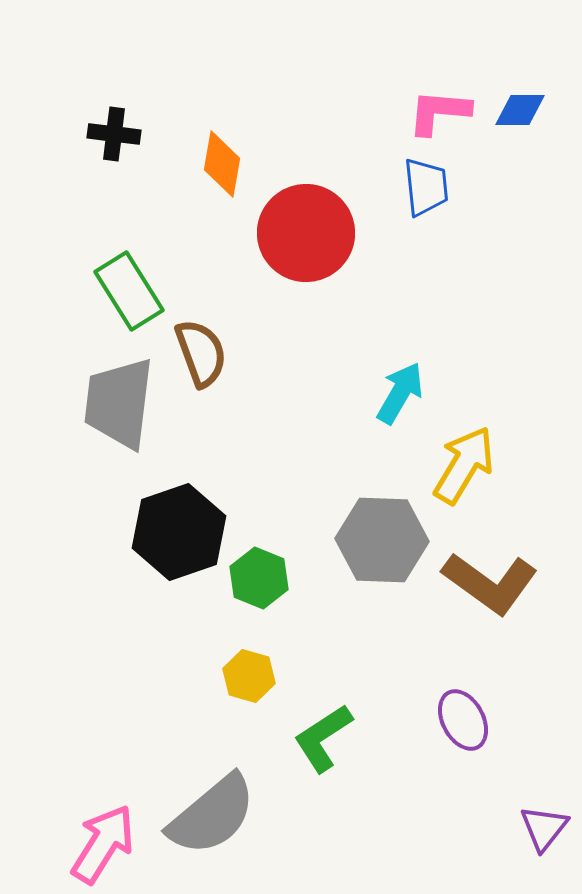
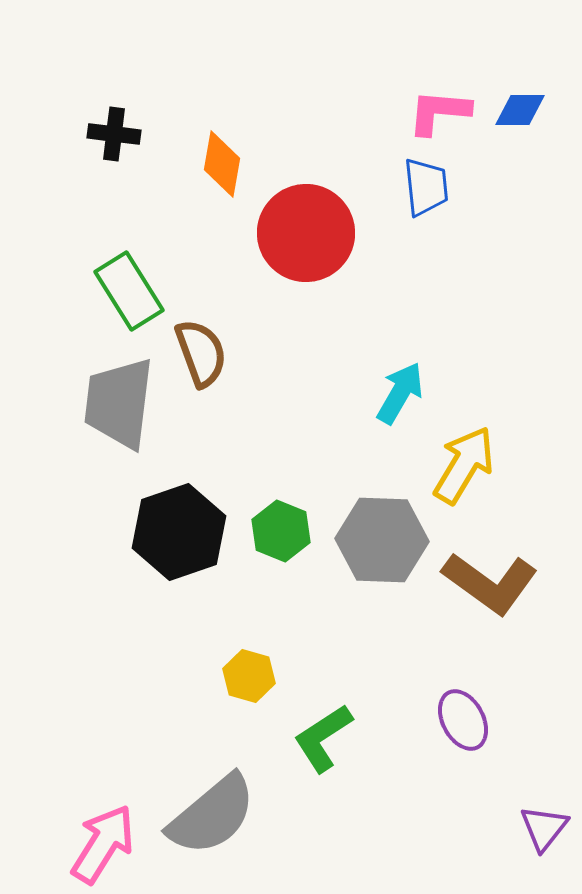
green hexagon: moved 22 px right, 47 px up
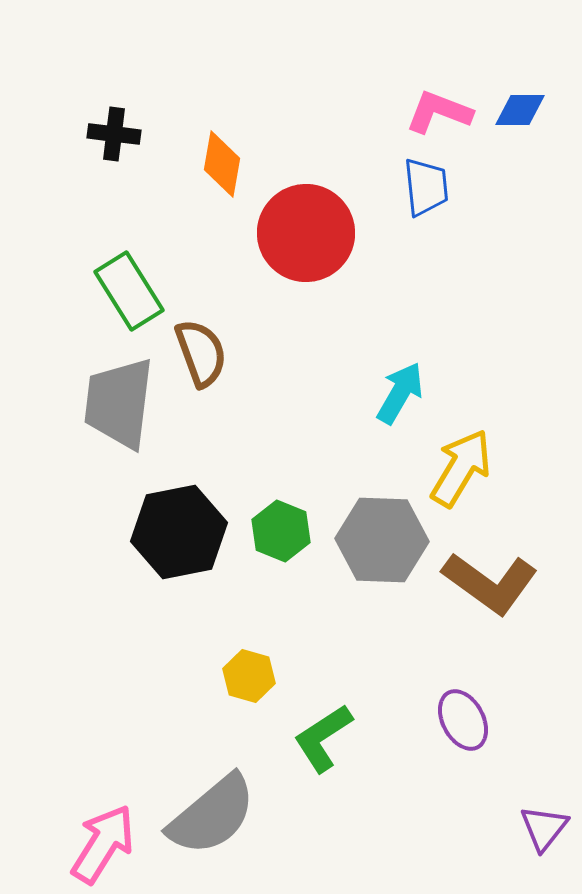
pink L-shape: rotated 16 degrees clockwise
yellow arrow: moved 3 px left, 3 px down
black hexagon: rotated 8 degrees clockwise
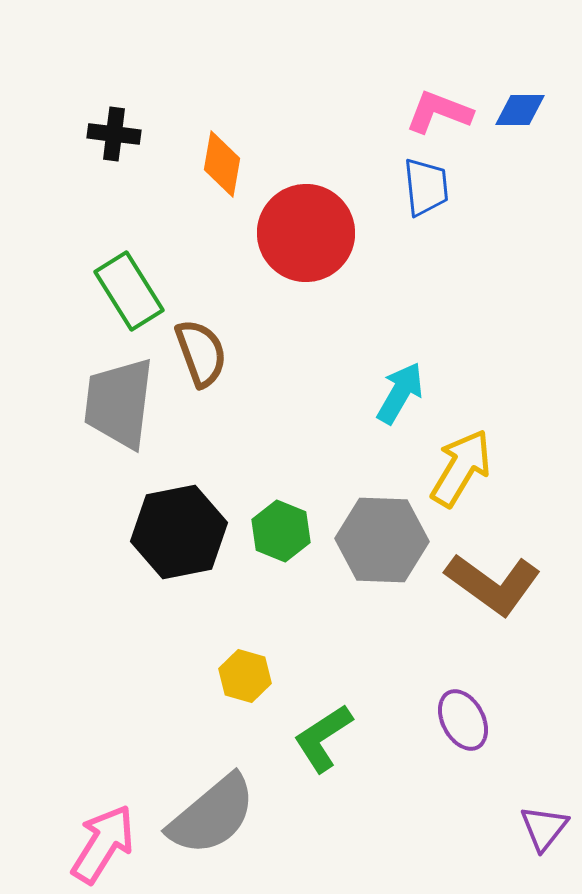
brown L-shape: moved 3 px right, 1 px down
yellow hexagon: moved 4 px left
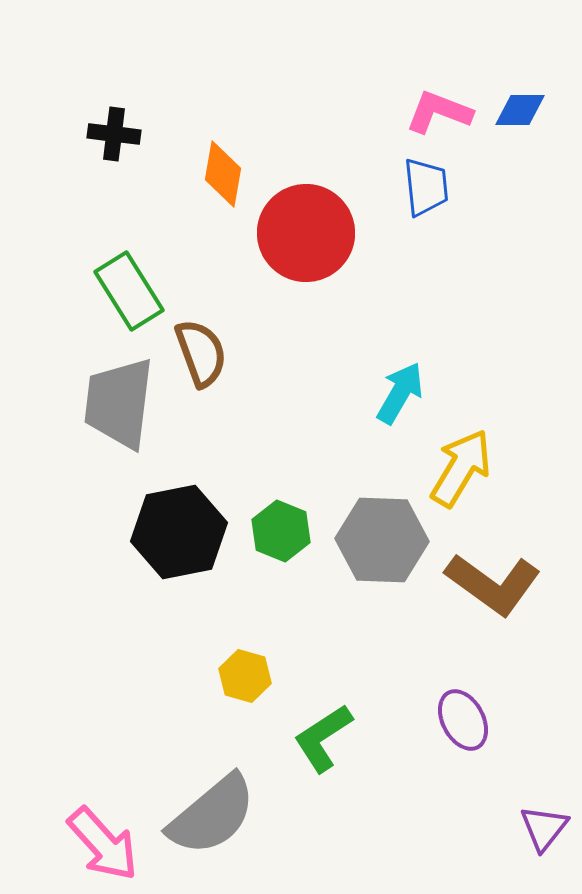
orange diamond: moved 1 px right, 10 px down
pink arrow: rotated 106 degrees clockwise
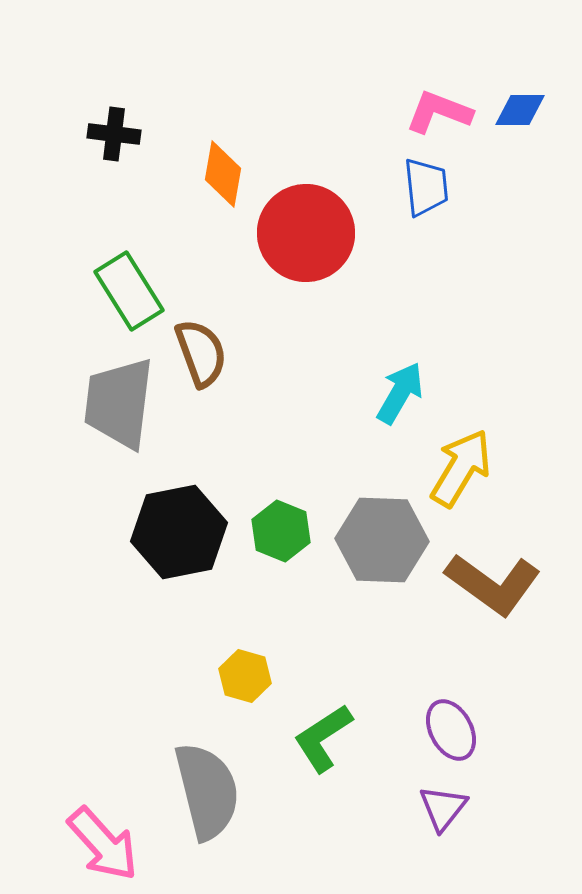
purple ellipse: moved 12 px left, 10 px down
gray semicircle: moved 5 px left, 24 px up; rotated 64 degrees counterclockwise
purple triangle: moved 101 px left, 20 px up
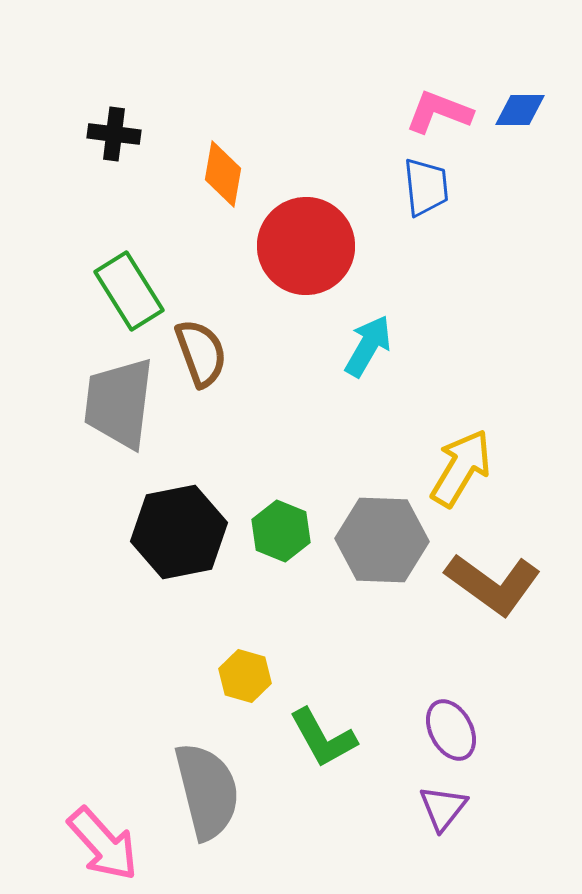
red circle: moved 13 px down
cyan arrow: moved 32 px left, 47 px up
green L-shape: rotated 86 degrees counterclockwise
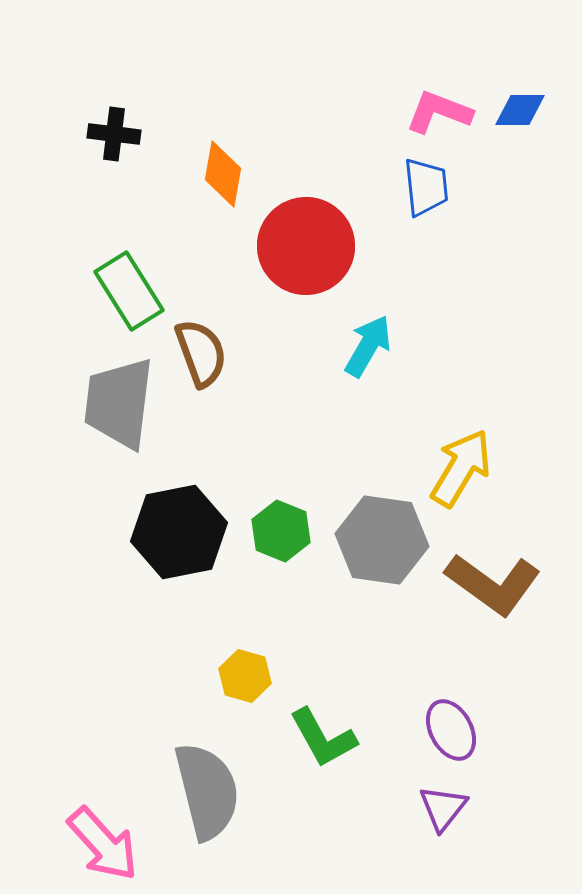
gray hexagon: rotated 6 degrees clockwise
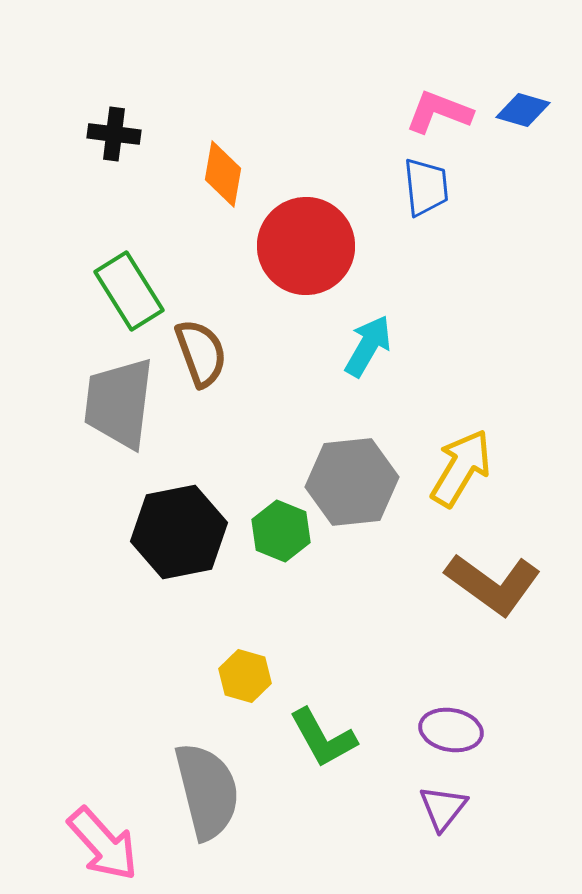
blue diamond: moved 3 px right; rotated 16 degrees clockwise
gray hexagon: moved 30 px left, 58 px up; rotated 14 degrees counterclockwise
purple ellipse: rotated 52 degrees counterclockwise
